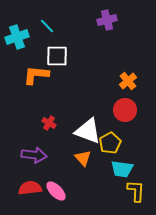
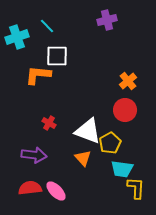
orange L-shape: moved 2 px right
yellow L-shape: moved 3 px up
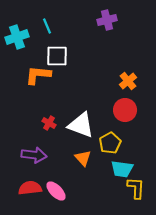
cyan line: rotated 21 degrees clockwise
white triangle: moved 7 px left, 6 px up
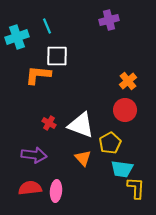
purple cross: moved 2 px right
pink ellipse: rotated 50 degrees clockwise
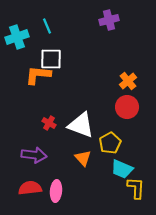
white square: moved 6 px left, 3 px down
red circle: moved 2 px right, 3 px up
cyan trapezoid: rotated 15 degrees clockwise
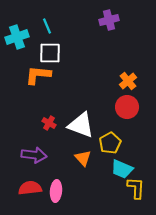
white square: moved 1 px left, 6 px up
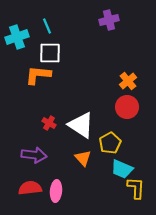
white triangle: rotated 12 degrees clockwise
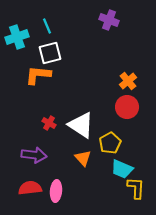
purple cross: rotated 36 degrees clockwise
white square: rotated 15 degrees counterclockwise
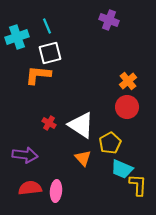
purple arrow: moved 9 px left
yellow L-shape: moved 2 px right, 3 px up
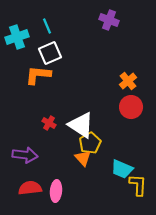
white square: rotated 10 degrees counterclockwise
red circle: moved 4 px right
yellow pentagon: moved 20 px left
